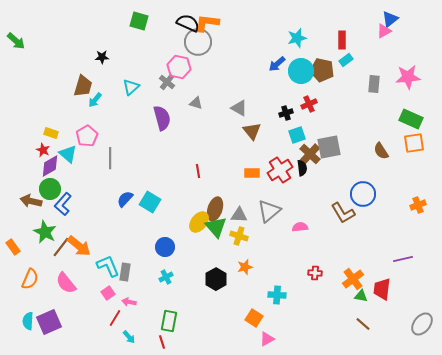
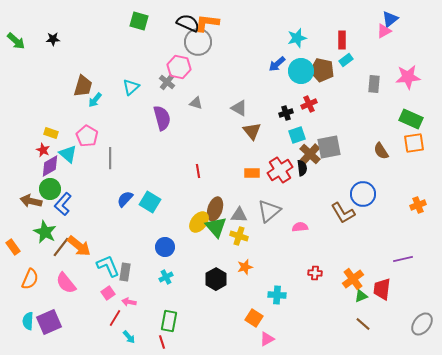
black star at (102, 57): moved 49 px left, 18 px up
pink pentagon at (87, 136): rotated 10 degrees counterclockwise
green triangle at (361, 296): rotated 32 degrees counterclockwise
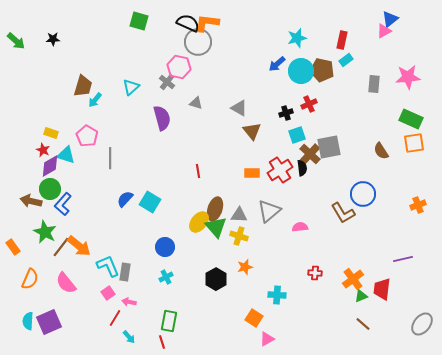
red rectangle at (342, 40): rotated 12 degrees clockwise
cyan triangle at (68, 154): moved 2 px left, 1 px down; rotated 24 degrees counterclockwise
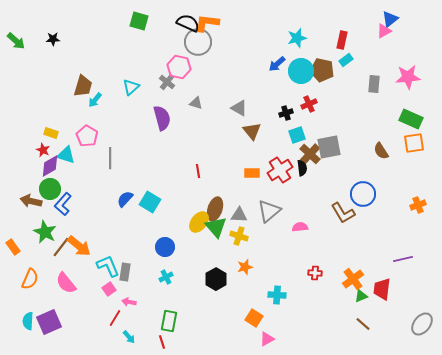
pink square at (108, 293): moved 1 px right, 4 px up
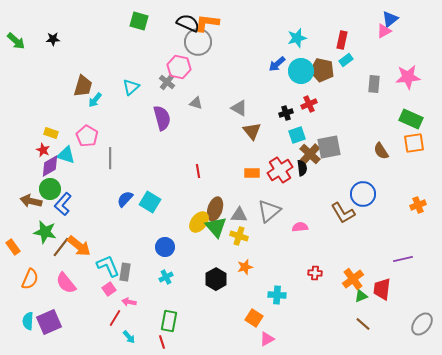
green star at (45, 232): rotated 15 degrees counterclockwise
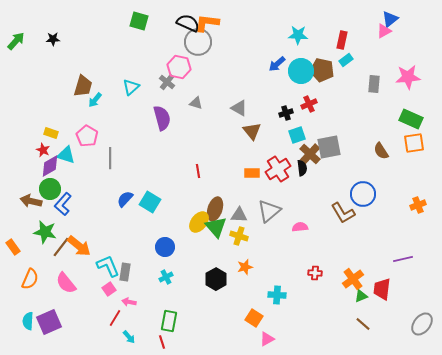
cyan star at (297, 38): moved 1 px right, 3 px up; rotated 18 degrees clockwise
green arrow at (16, 41): rotated 90 degrees counterclockwise
red cross at (280, 170): moved 2 px left, 1 px up
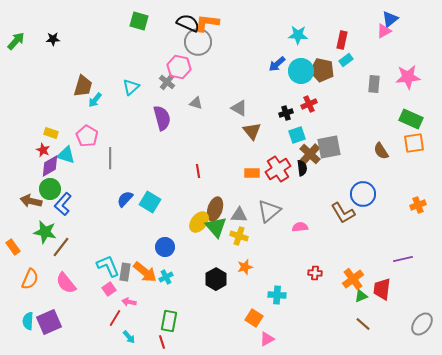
orange arrow at (79, 246): moved 66 px right, 26 px down
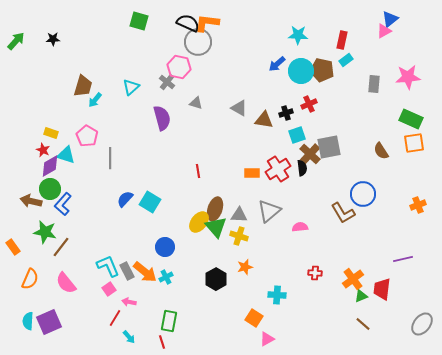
brown triangle at (252, 131): moved 12 px right, 11 px up; rotated 42 degrees counterclockwise
gray rectangle at (125, 272): moved 2 px right, 1 px up; rotated 36 degrees counterclockwise
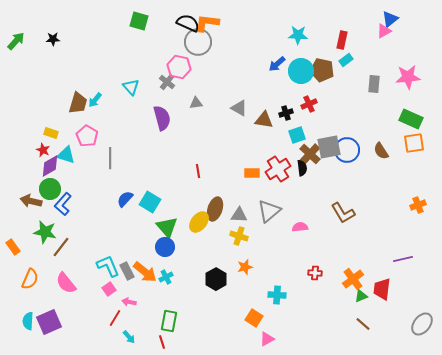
brown trapezoid at (83, 86): moved 5 px left, 17 px down
cyan triangle at (131, 87): rotated 30 degrees counterclockwise
gray triangle at (196, 103): rotated 24 degrees counterclockwise
blue circle at (363, 194): moved 16 px left, 44 px up
green triangle at (216, 227): moved 49 px left
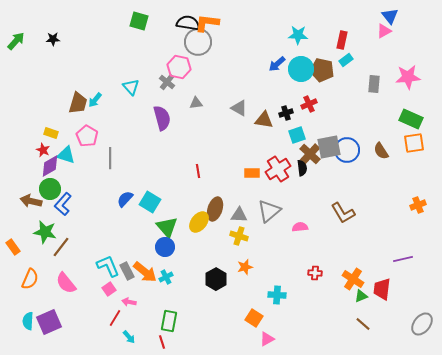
blue triangle at (390, 19): moved 3 px up; rotated 30 degrees counterclockwise
black semicircle at (188, 23): rotated 15 degrees counterclockwise
cyan circle at (301, 71): moved 2 px up
orange cross at (353, 279): rotated 20 degrees counterclockwise
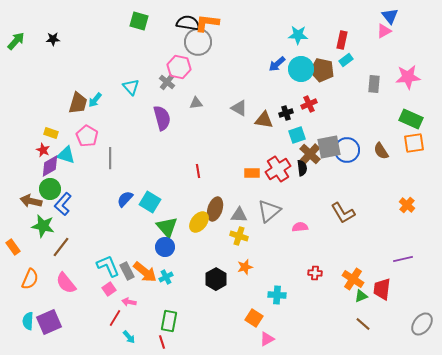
orange cross at (418, 205): moved 11 px left; rotated 28 degrees counterclockwise
green star at (45, 232): moved 2 px left, 6 px up
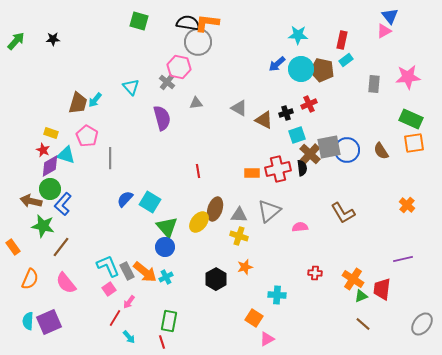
brown triangle at (264, 120): rotated 18 degrees clockwise
red cross at (278, 169): rotated 20 degrees clockwise
pink arrow at (129, 302): rotated 64 degrees counterclockwise
